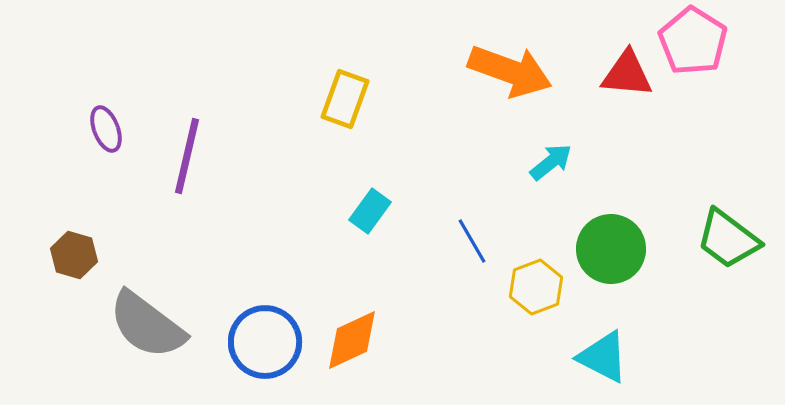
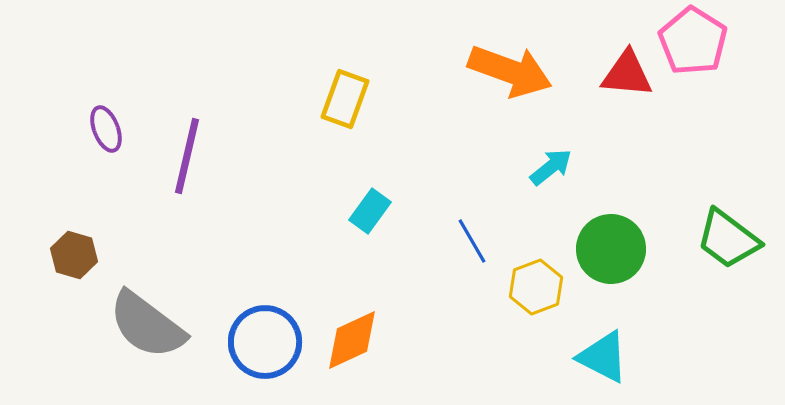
cyan arrow: moved 5 px down
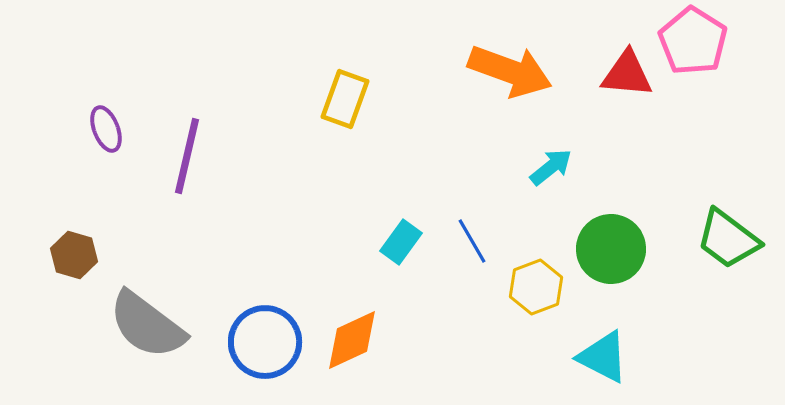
cyan rectangle: moved 31 px right, 31 px down
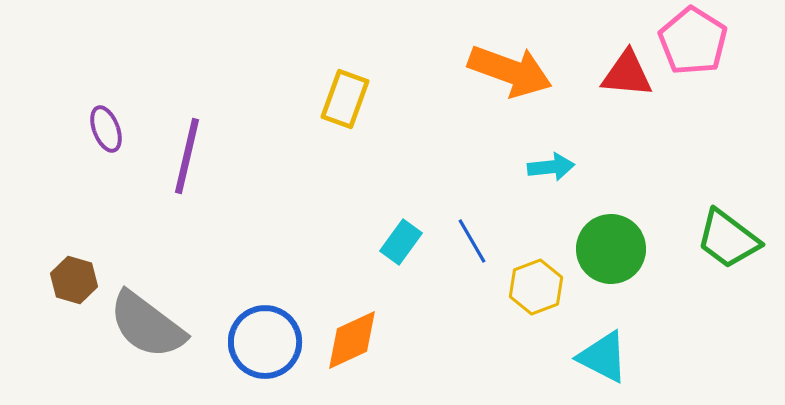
cyan arrow: rotated 33 degrees clockwise
brown hexagon: moved 25 px down
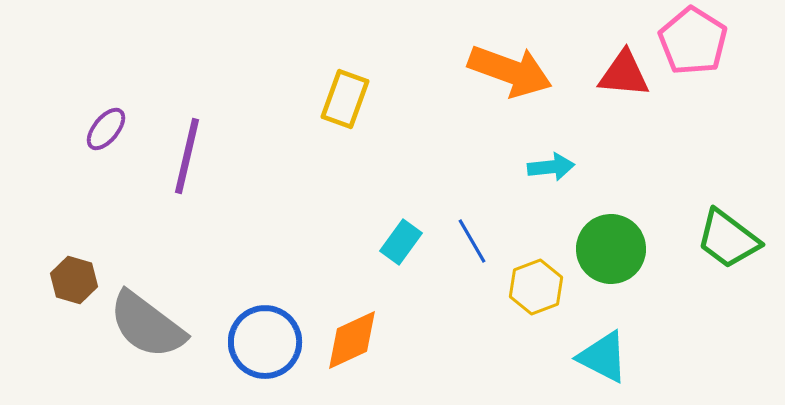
red triangle: moved 3 px left
purple ellipse: rotated 60 degrees clockwise
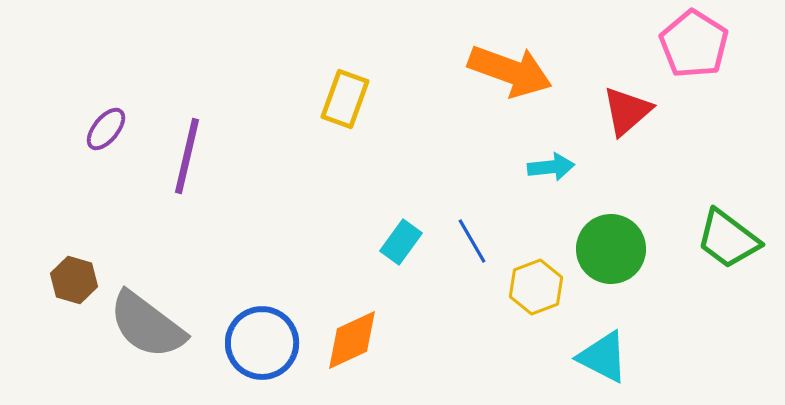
pink pentagon: moved 1 px right, 3 px down
red triangle: moved 3 px right, 37 px down; rotated 46 degrees counterclockwise
blue circle: moved 3 px left, 1 px down
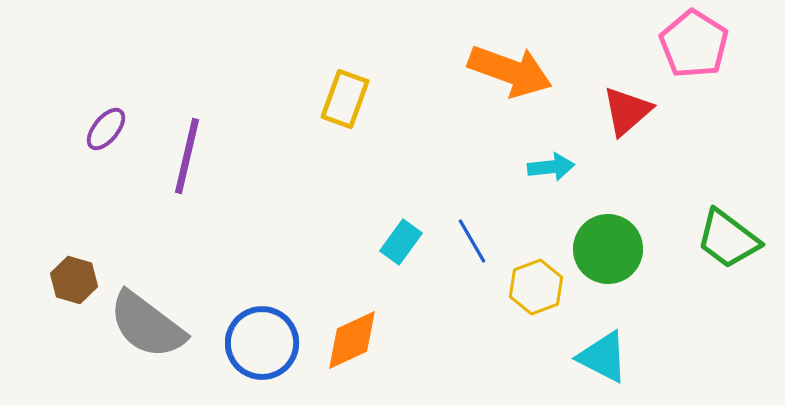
green circle: moved 3 px left
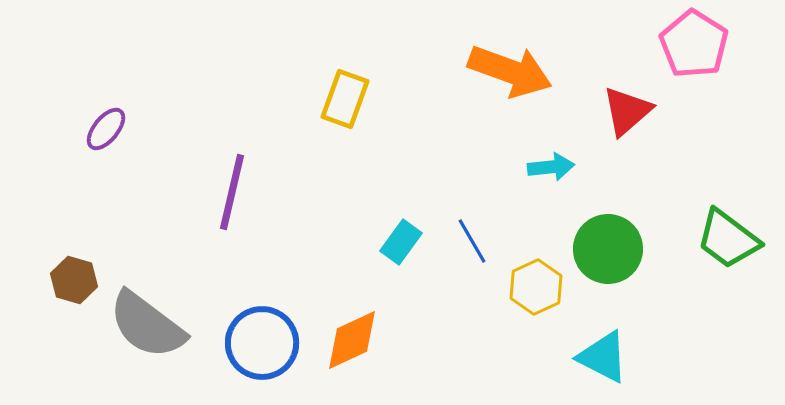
purple line: moved 45 px right, 36 px down
yellow hexagon: rotated 4 degrees counterclockwise
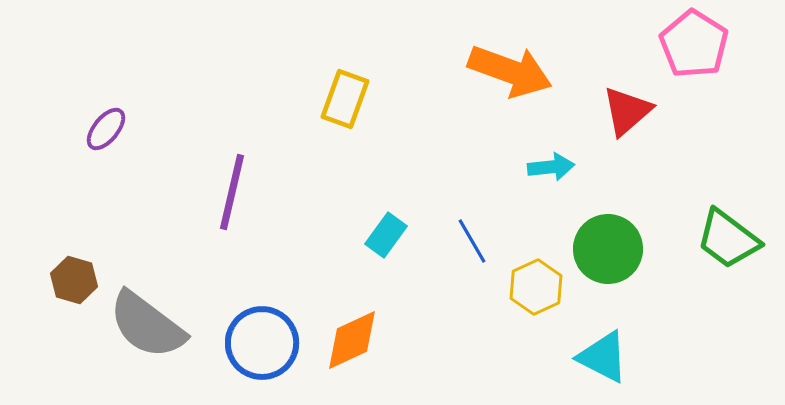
cyan rectangle: moved 15 px left, 7 px up
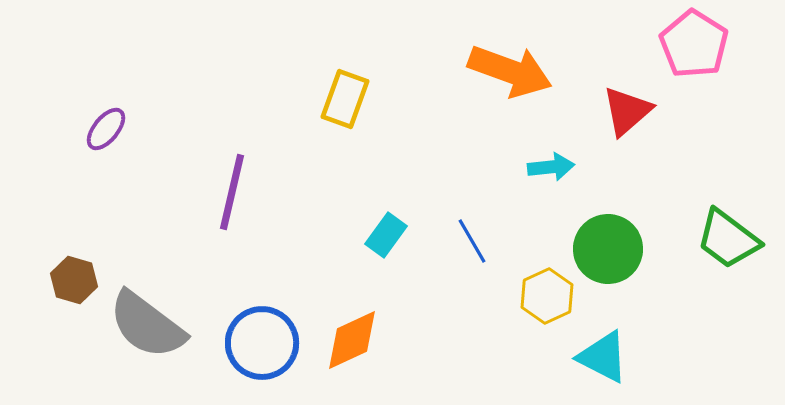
yellow hexagon: moved 11 px right, 9 px down
